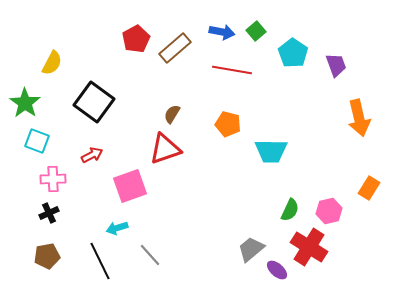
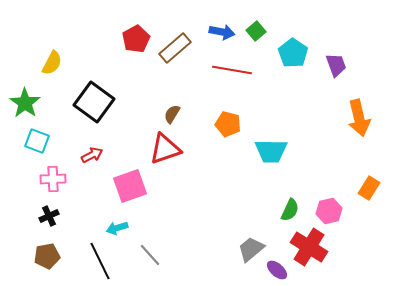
black cross: moved 3 px down
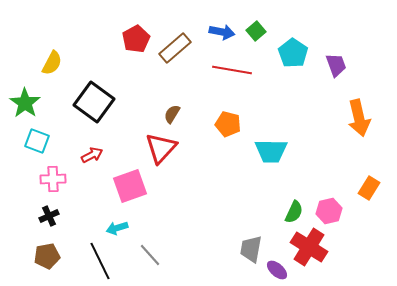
red triangle: moved 4 px left, 1 px up; rotated 28 degrees counterclockwise
green semicircle: moved 4 px right, 2 px down
gray trapezoid: rotated 40 degrees counterclockwise
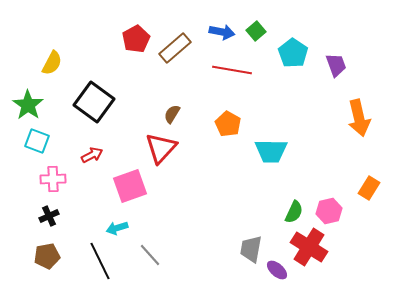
green star: moved 3 px right, 2 px down
orange pentagon: rotated 15 degrees clockwise
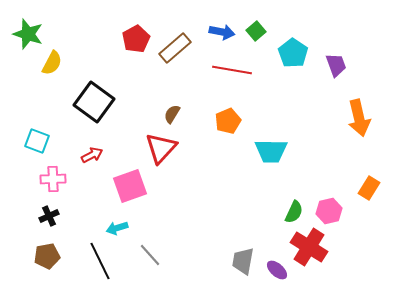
green star: moved 71 px up; rotated 16 degrees counterclockwise
orange pentagon: moved 3 px up; rotated 20 degrees clockwise
gray trapezoid: moved 8 px left, 12 px down
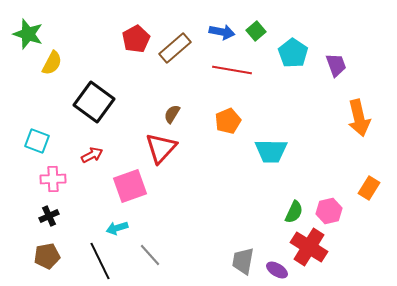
purple ellipse: rotated 10 degrees counterclockwise
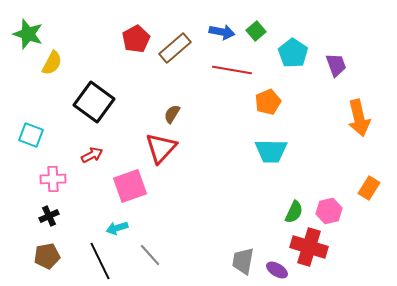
orange pentagon: moved 40 px right, 19 px up
cyan square: moved 6 px left, 6 px up
red cross: rotated 15 degrees counterclockwise
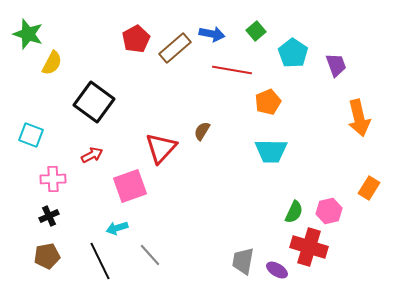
blue arrow: moved 10 px left, 2 px down
brown semicircle: moved 30 px right, 17 px down
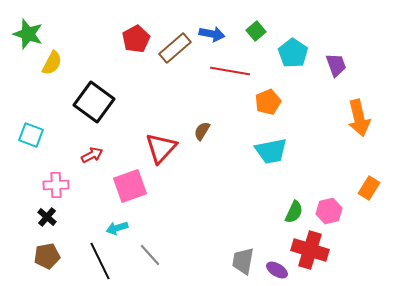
red line: moved 2 px left, 1 px down
cyan trapezoid: rotated 12 degrees counterclockwise
pink cross: moved 3 px right, 6 px down
black cross: moved 2 px left, 1 px down; rotated 24 degrees counterclockwise
red cross: moved 1 px right, 3 px down
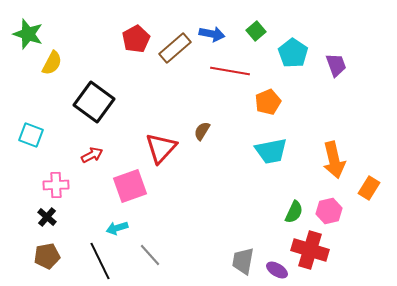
orange arrow: moved 25 px left, 42 px down
